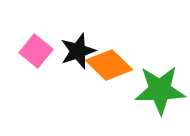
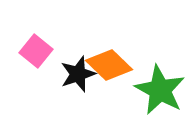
black star: moved 23 px down
green star: rotated 30 degrees clockwise
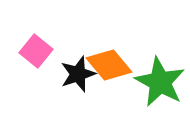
orange diamond: rotated 6 degrees clockwise
green star: moved 8 px up
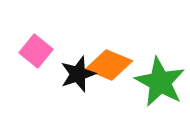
orange diamond: rotated 27 degrees counterclockwise
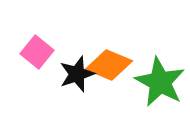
pink square: moved 1 px right, 1 px down
black star: moved 1 px left
